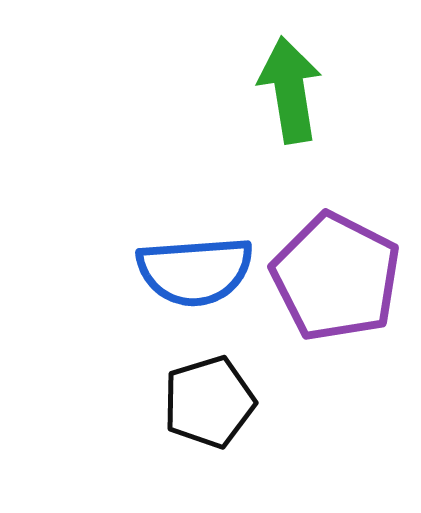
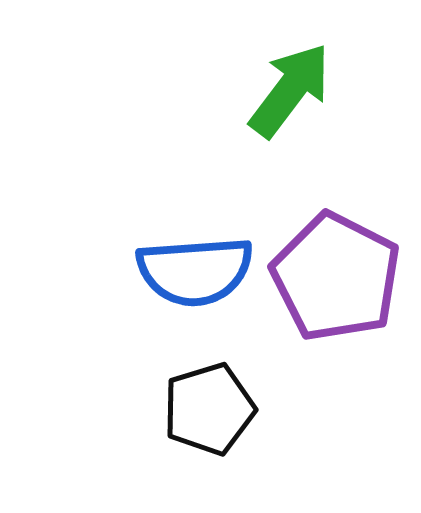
green arrow: rotated 46 degrees clockwise
black pentagon: moved 7 px down
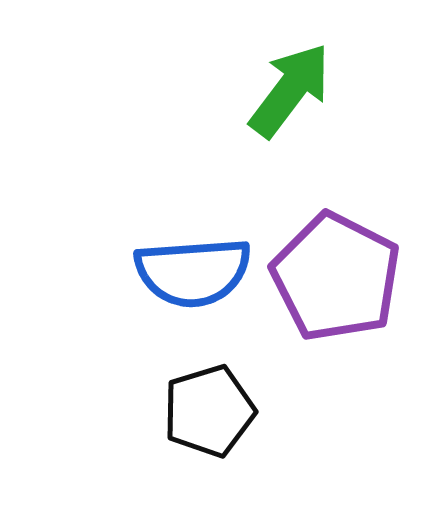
blue semicircle: moved 2 px left, 1 px down
black pentagon: moved 2 px down
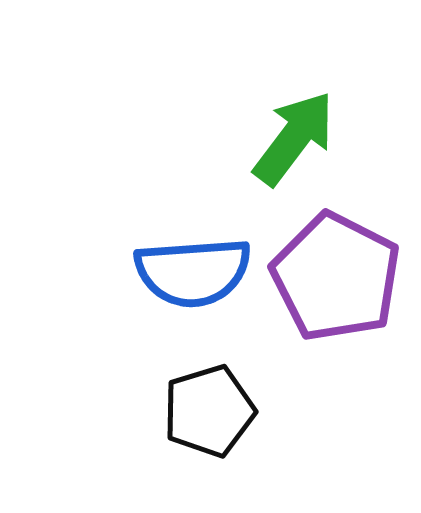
green arrow: moved 4 px right, 48 px down
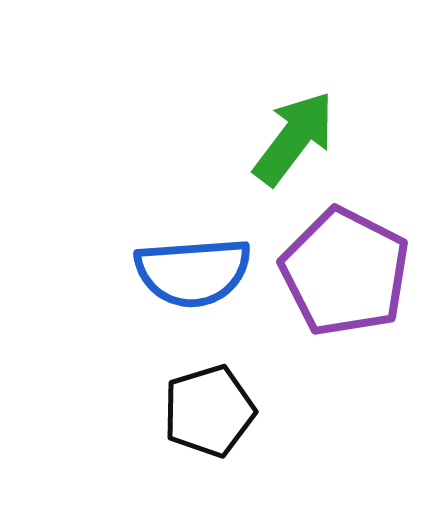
purple pentagon: moved 9 px right, 5 px up
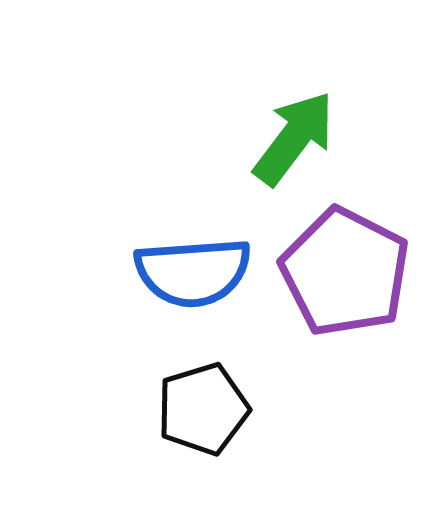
black pentagon: moved 6 px left, 2 px up
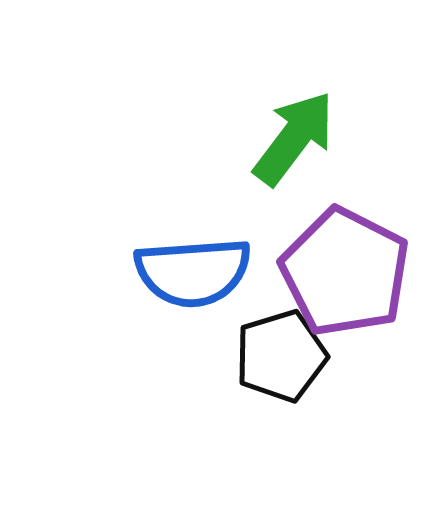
black pentagon: moved 78 px right, 53 px up
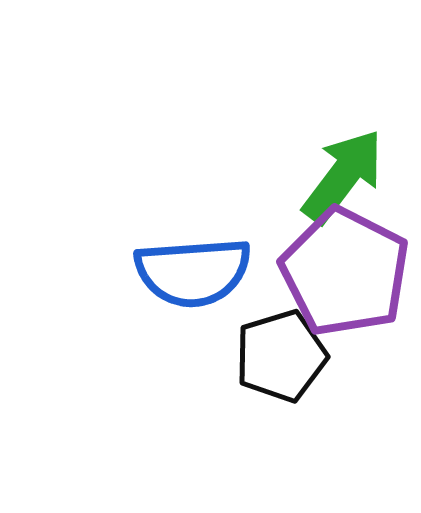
green arrow: moved 49 px right, 38 px down
